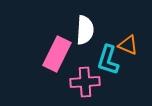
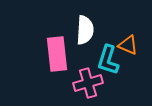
pink rectangle: rotated 32 degrees counterclockwise
pink cross: moved 3 px right, 1 px down; rotated 12 degrees counterclockwise
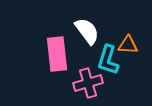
white semicircle: moved 2 px right, 1 px down; rotated 40 degrees counterclockwise
orange triangle: rotated 20 degrees counterclockwise
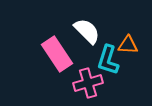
white semicircle: rotated 8 degrees counterclockwise
pink rectangle: rotated 28 degrees counterclockwise
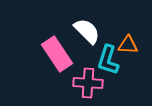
pink cross: rotated 20 degrees clockwise
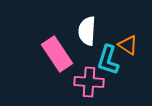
white semicircle: rotated 132 degrees counterclockwise
orange triangle: rotated 30 degrees clockwise
pink cross: moved 1 px right, 1 px up
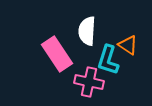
pink cross: rotated 8 degrees clockwise
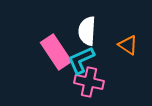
pink rectangle: moved 1 px left, 2 px up
cyan L-shape: moved 27 px left; rotated 48 degrees clockwise
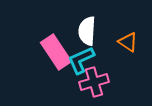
orange triangle: moved 3 px up
pink cross: moved 5 px right; rotated 28 degrees counterclockwise
